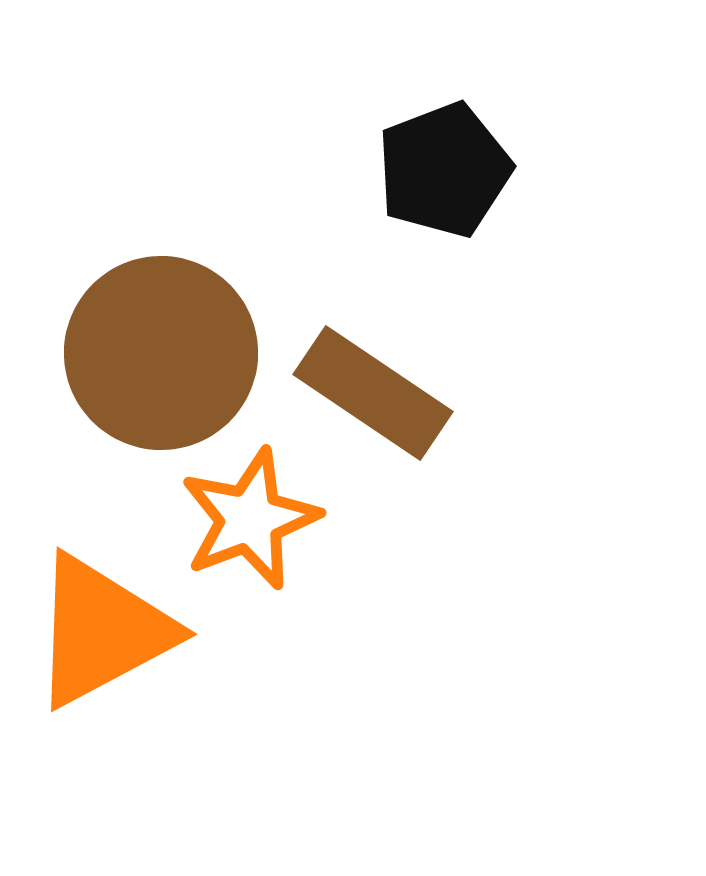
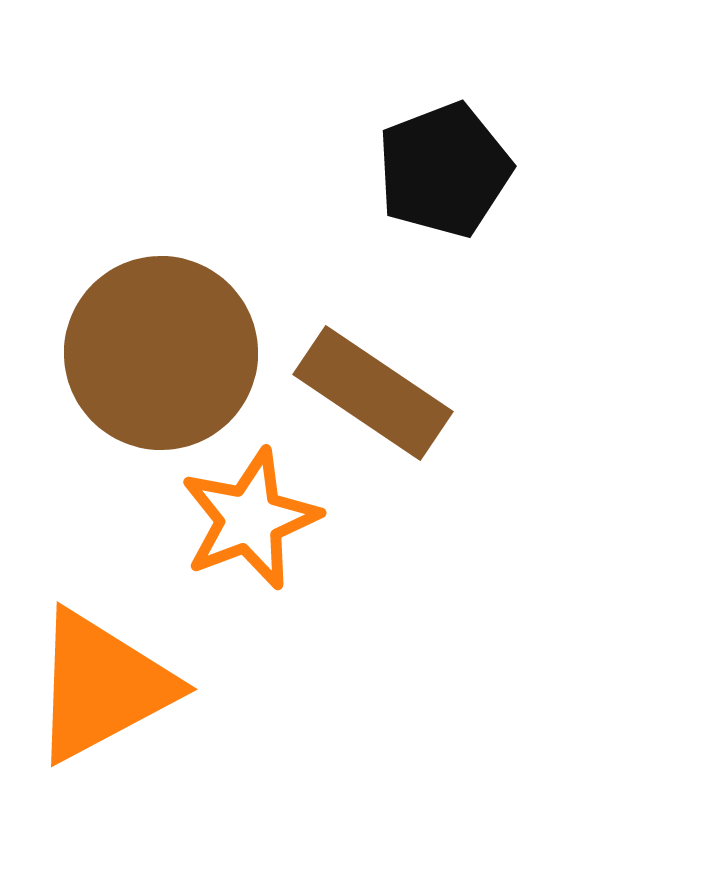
orange triangle: moved 55 px down
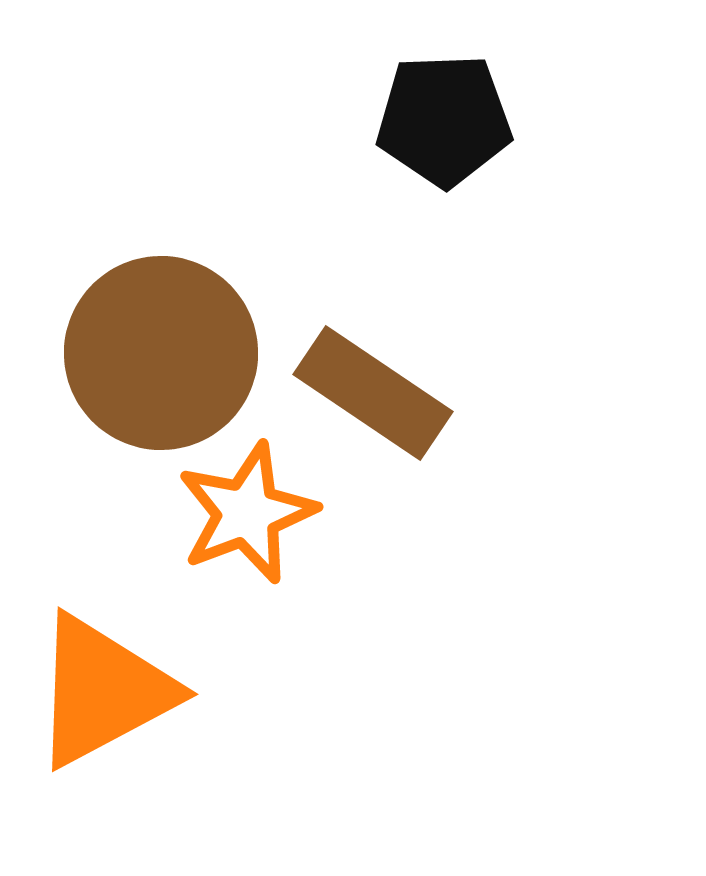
black pentagon: moved 50 px up; rotated 19 degrees clockwise
orange star: moved 3 px left, 6 px up
orange triangle: moved 1 px right, 5 px down
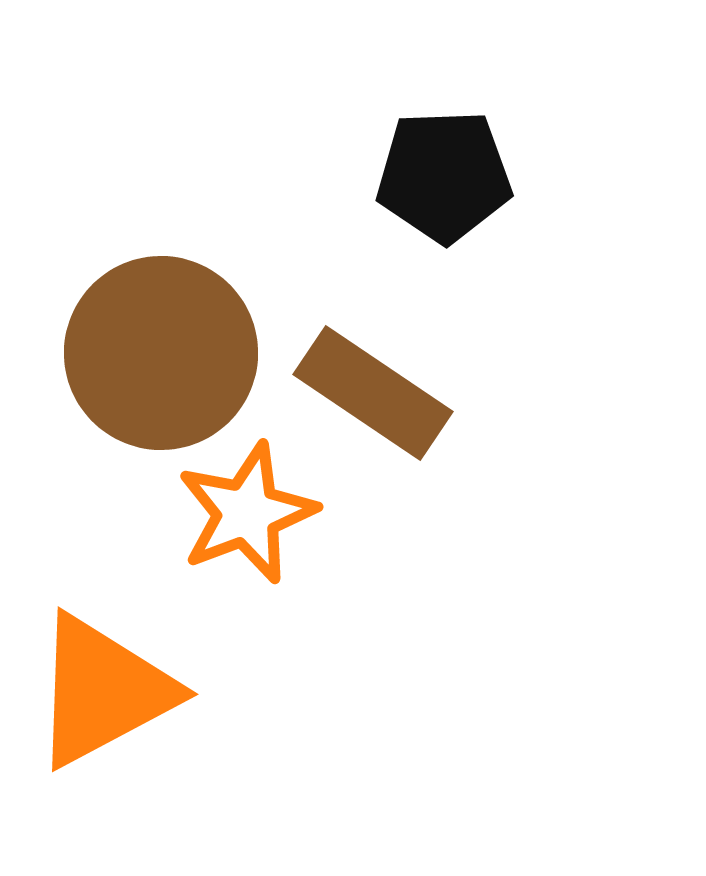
black pentagon: moved 56 px down
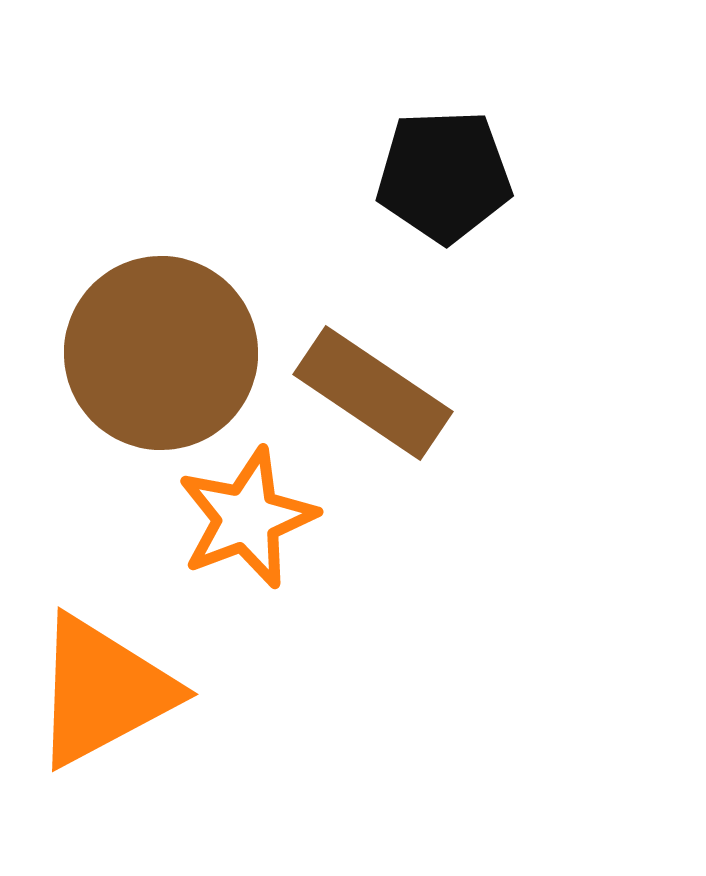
orange star: moved 5 px down
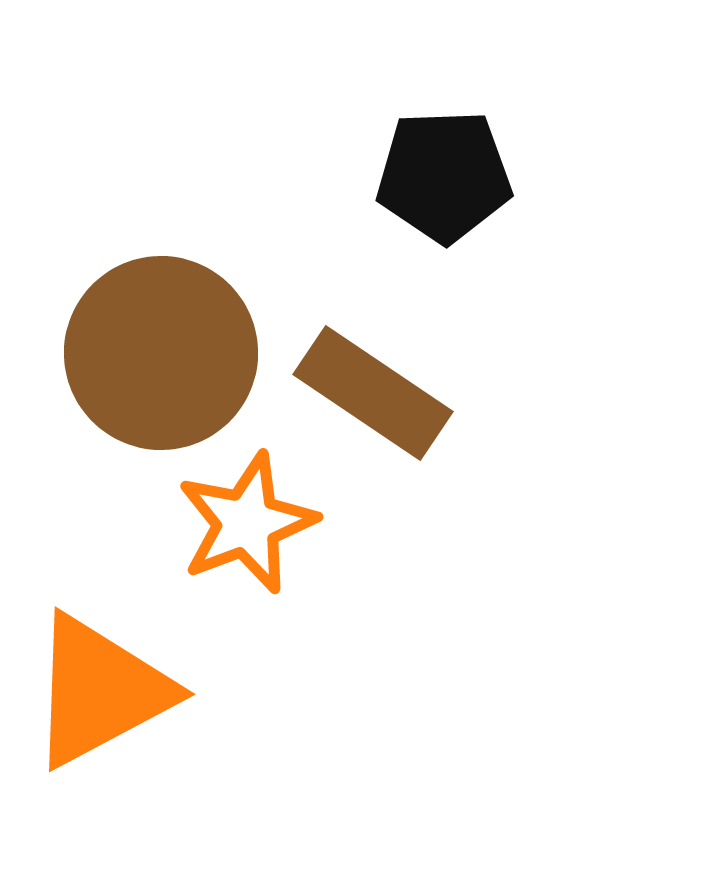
orange star: moved 5 px down
orange triangle: moved 3 px left
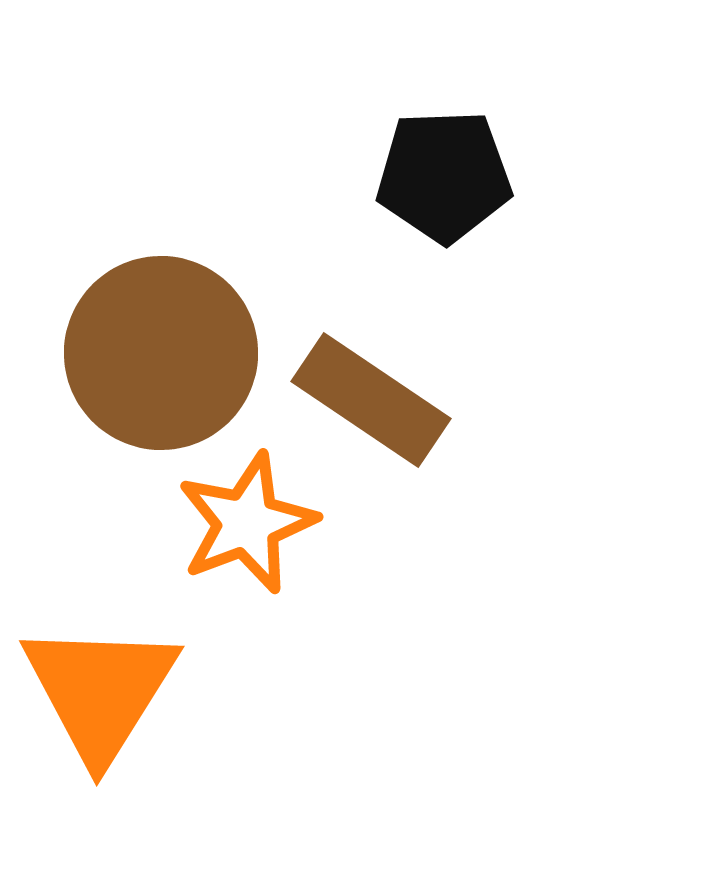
brown rectangle: moved 2 px left, 7 px down
orange triangle: rotated 30 degrees counterclockwise
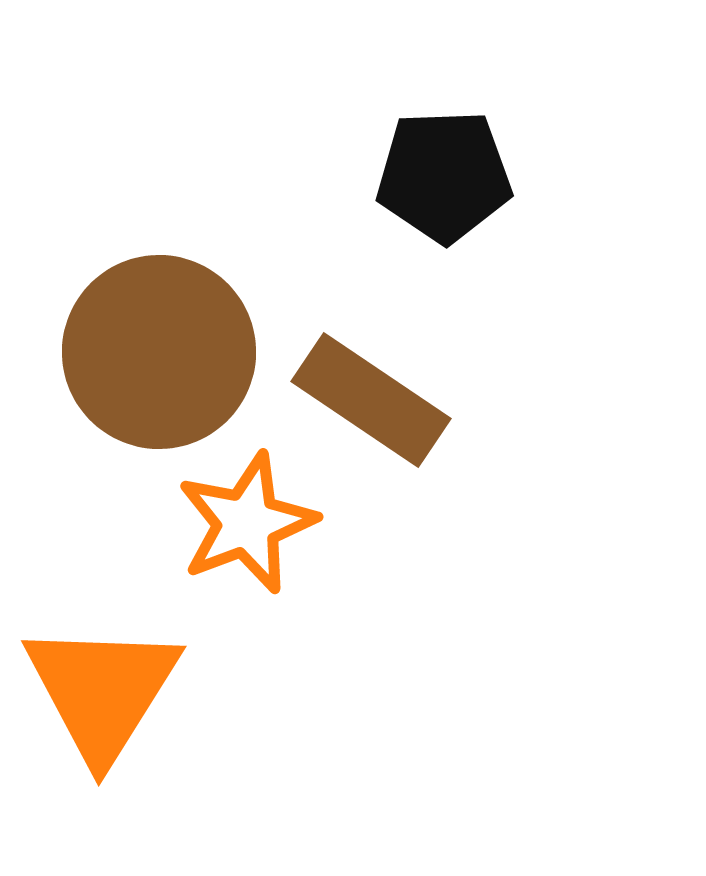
brown circle: moved 2 px left, 1 px up
orange triangle: moved 2 px right
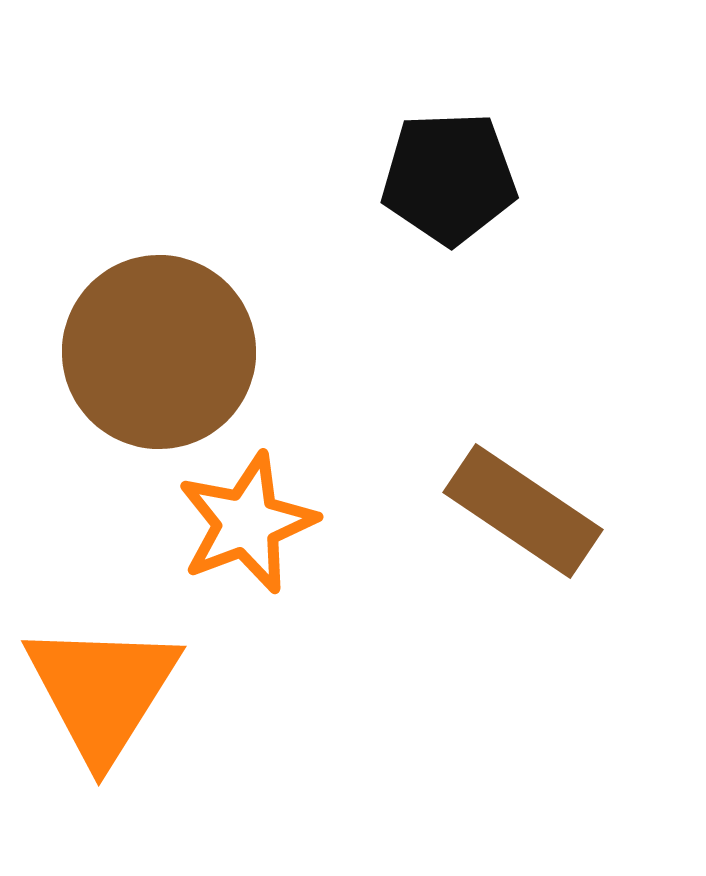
black pentagon: moved 5 px right, 2 px down
brown rectangle: moved 152 px right, 111 px down
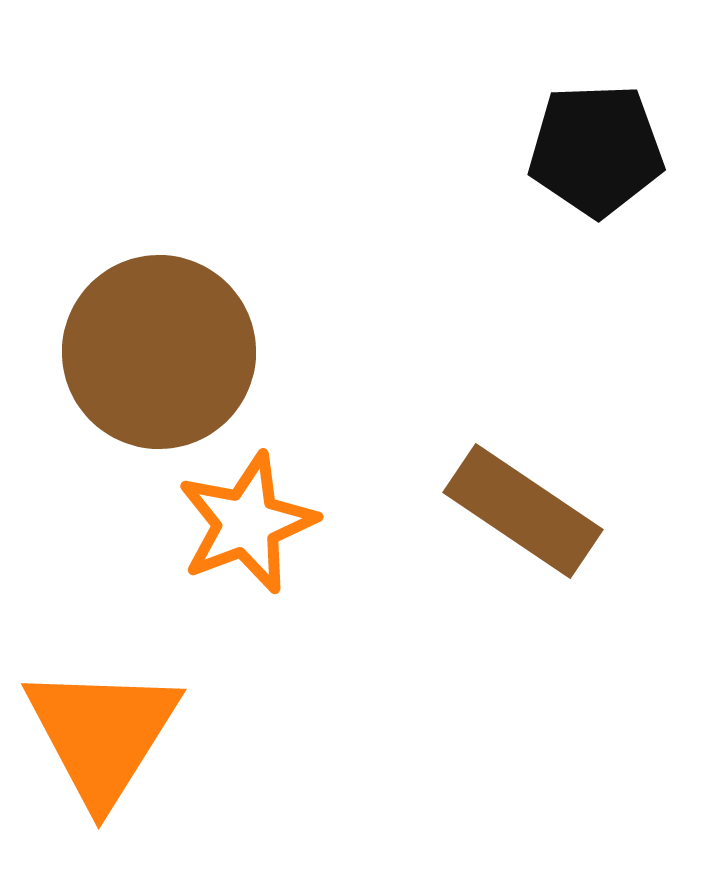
black pentagon: moved 147 px right, 28 px up
orange triangle: moved 43 px down
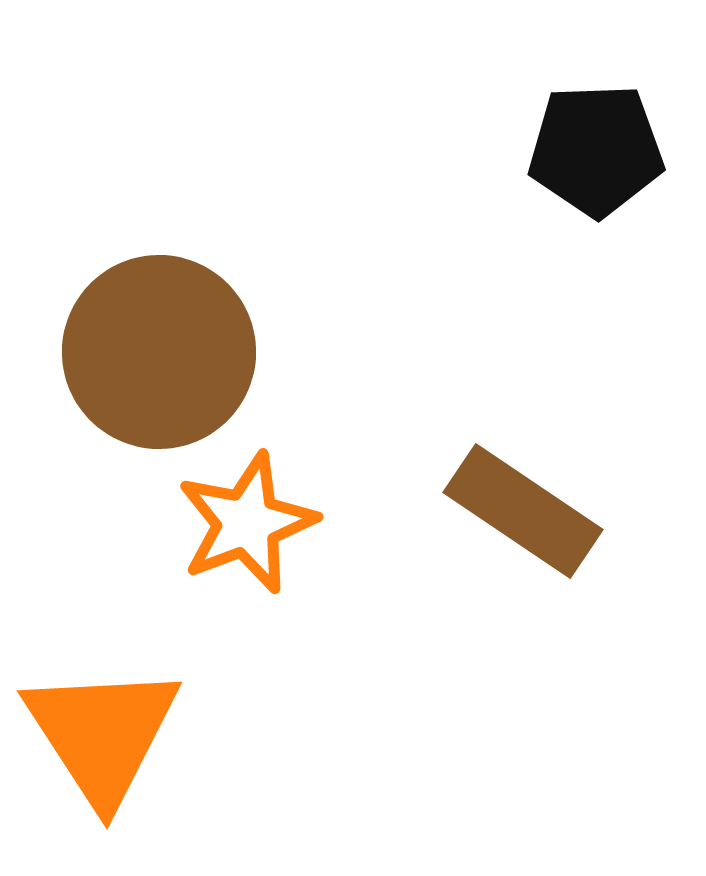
orange triangle: rotated 5 degrees counterclockwise
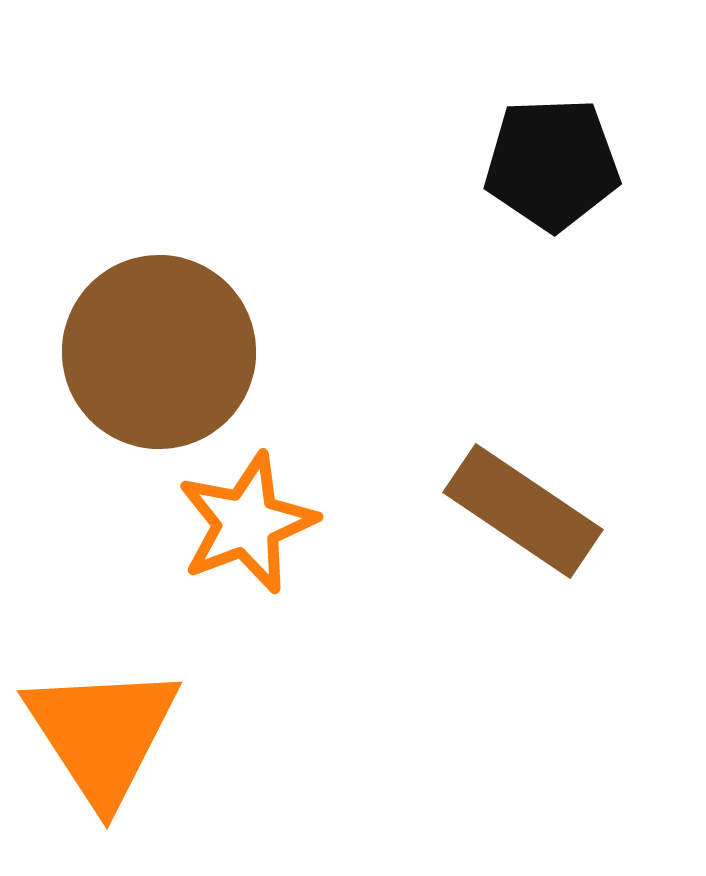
black pentagon: moved 44 px left, 14 px down
